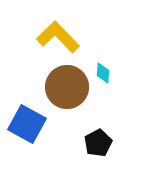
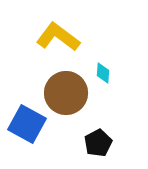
yellow L-shape: rotated 9 degrees counterclockwise
brown circle: moved 1 px left, 6 px down
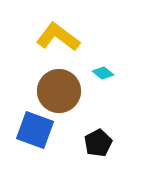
cyan diamond: rotated 55 degrees counterclockwise
brown circle: moved 7 px left, 2 px up
blue square: moved 8 px right, 6 px down; rotated 9 degrees counterclockwise
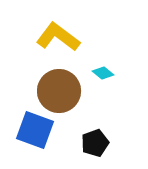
black pentagon: moved 3 px left; rotated 8 degrees clockwise
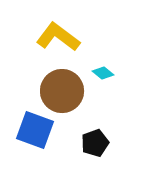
brown circle: moved 3 px right
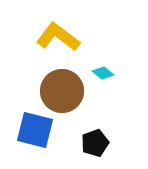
blue square: rotated 6 degrees counterclockwise
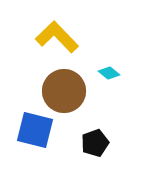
yellow L-shape: moved 1 px left; rotated 9 degrees clockwise
cyan diamond: moved 6 px right
brown circle: moved 2 px right
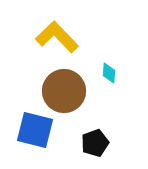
cyan diamond: rotated 55 degrees clockwise
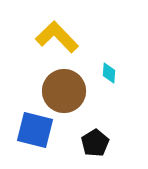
black pentagon: rotated 12 degrees counterclockwise
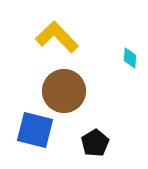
cyan diamond: moved 21 px right, 15 px up
